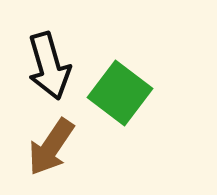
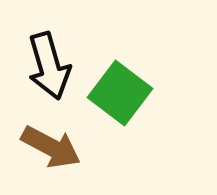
brown arrow: rotated 96 degrees counterclockwise
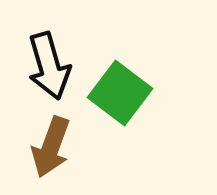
brown arrow: rotated 82 degrees clockwise
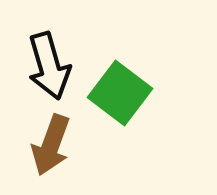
brown arrow: moved 2 px up
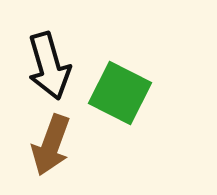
green square: rotated 10 degrees counterclockwise
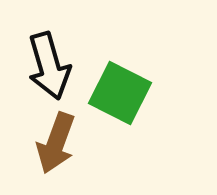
brown arrow: moved 5 px right, 2 px up
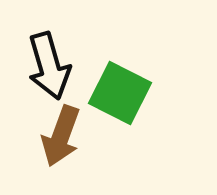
brown arrow: moved 5 px right, 7 px up
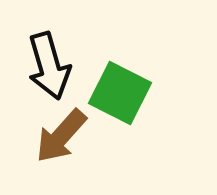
brown arrow: rotated 22 degrees clockwise
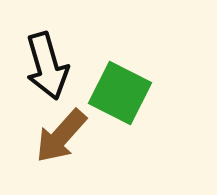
black arrow: moved 2 px left
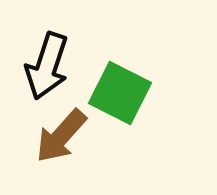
black arrow: rotated 34 degrees clockwise
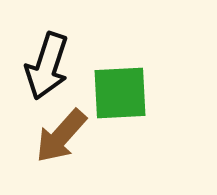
green square: rotated 30 degrees counterclockwise
